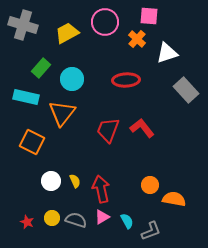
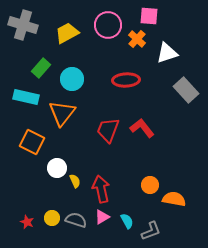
pink circle: moved 3 px right, 3 px down
white circle: moved 6 px right, 13 px up
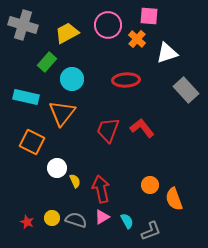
green rectangle: moved 6 px right, 6 px up
orange semicircle: rotated 120 degrees counterclockwise
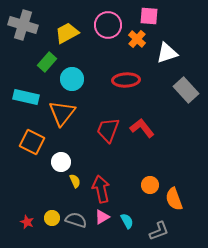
white circle: moved 4 px right, 6 px up
gray L-shape: moved 8 px right
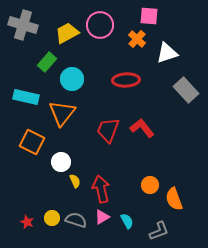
pink circle: moved 8 px left
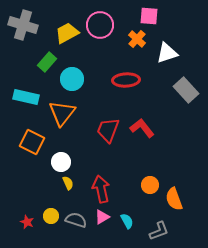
yellow semicircle: moved 7 px left, 2 px down
yellow circle: moved 1 px left, 2 px up
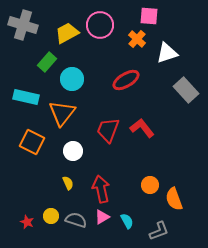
red ellipse: rotated 28 degrees counterclockwise
white circle: moved 12 px right, 11 px up
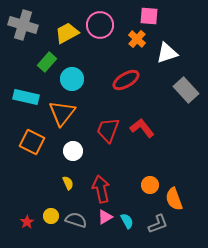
pink triangle: moved 3 px right
red star: rotated 16 degrees clockwise
gray L-shape: moved 1 px left, 7 px up
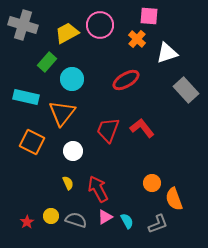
orange circle: moved 2 px right, 2 px up
red arrow: moved 3 px left; rotated 16 degrees counterclockwise
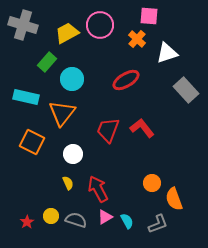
white circle: moved 3 px down
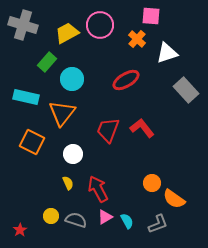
pink square: moved 2 px right
orange semicircle: rotated 35 degrees counterclockwise
red star: moved 7 px left, 8 px down
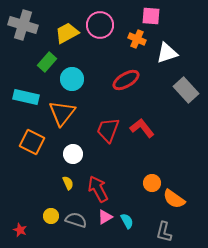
orange cross: rotated 18 degrees counterclockwise
gray L-shape: moved 6 px right, 8 px down; rotated 125 degrees clockwise
red star: rotated 16 degrees counterclockwise
